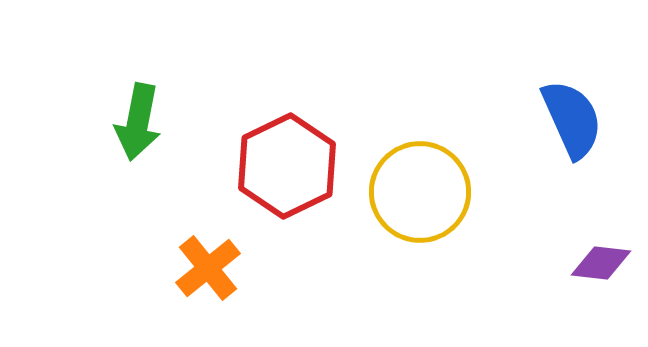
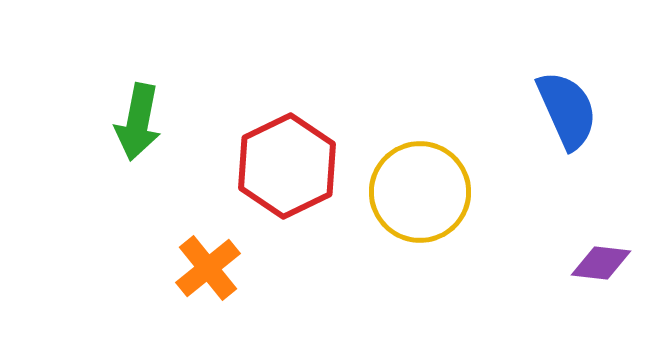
blue semicircle: moved 5 px left, 9 px up
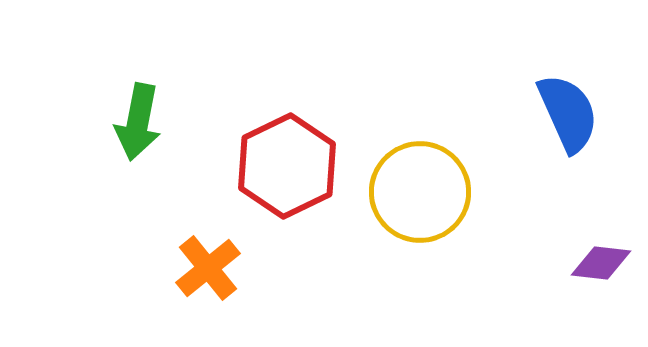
blue semicircle: moved 1 px right, 3 px down
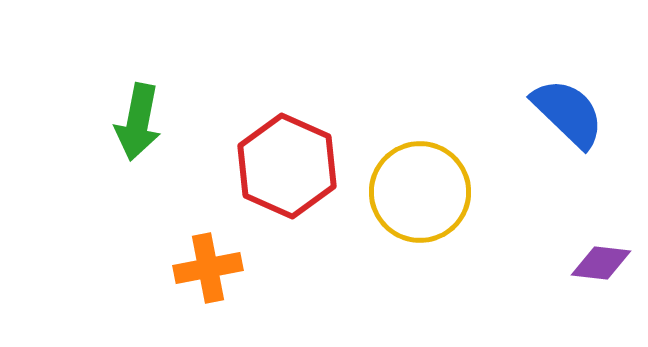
blue semicircle: rotated 22 degrees counterclockwise
red hexagon: rotated 10 degrees counterclockwise
orange cross: rotated 28 degrees clockwise
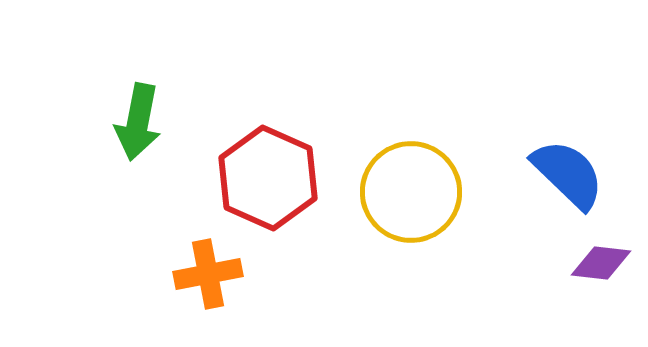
blue semicircle: moved 61 px down
red hexagon: moved 19 px left, 12 px down
yellow circle: moved 9 px left
orange cross: moved 6 px down
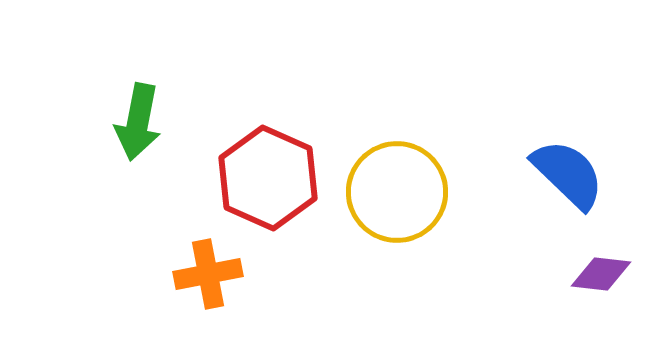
yellow circle: moved 14 px left
purple diamond: moved 11 px down
